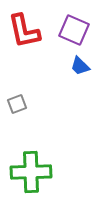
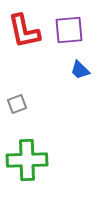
purple square: moved 5 px left; rotated 28 degrees counterclockwise
blue trapezoid: moved 4 px down
green cross: moved 4 px left, 12 px up
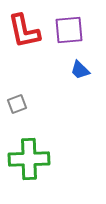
green cross: moved 2 px right, 1 px up
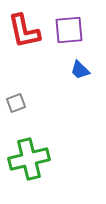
gray square: moved 1 px left, 1 px up
green cross: rotated 12 degrees counterclockwise
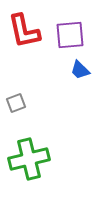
purple square: moved 1 px right, 5 px down
